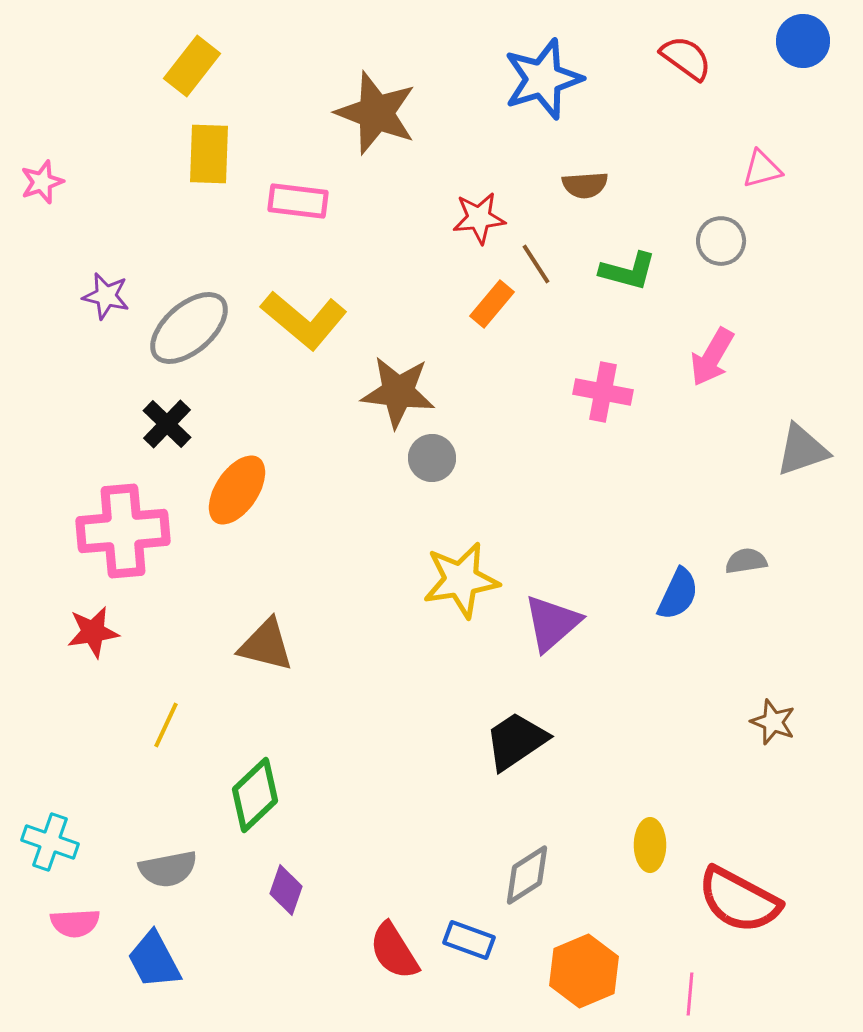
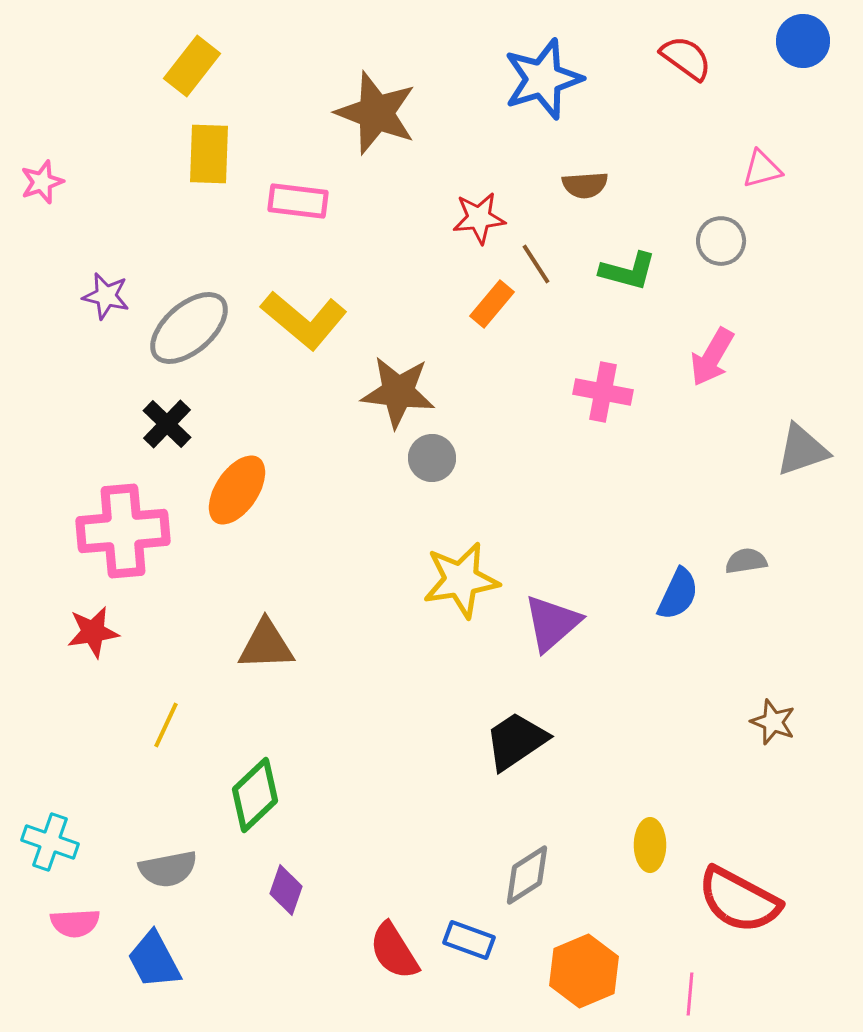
brown triangle at (266, 645): rotated 16 degrees counterclockwise
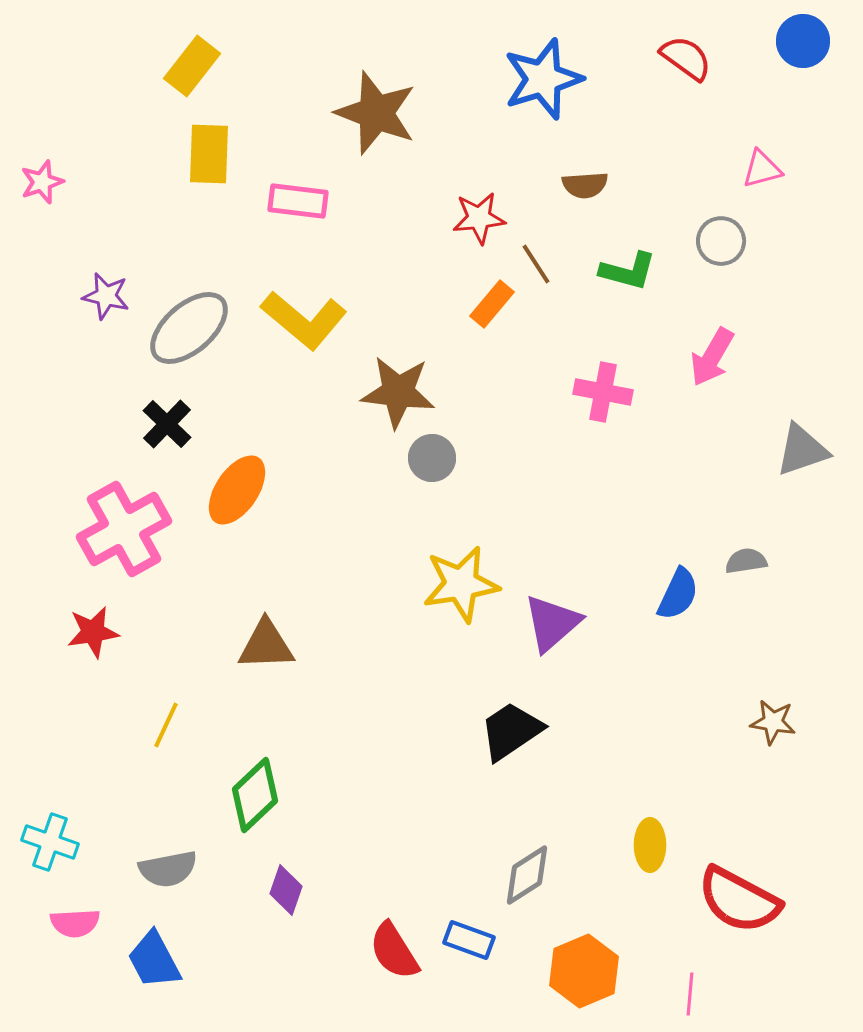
pink cross at (123, 531): moved 1 px right, 2 px up; rotated 24 degrees counterclockwise
yellow star at (461, 580): moved 4 px down
brown star at (773, 722): rotated 12 degrees counterclockwise
black trapezoid at (516, 741): moved 5 px left, 10 px up
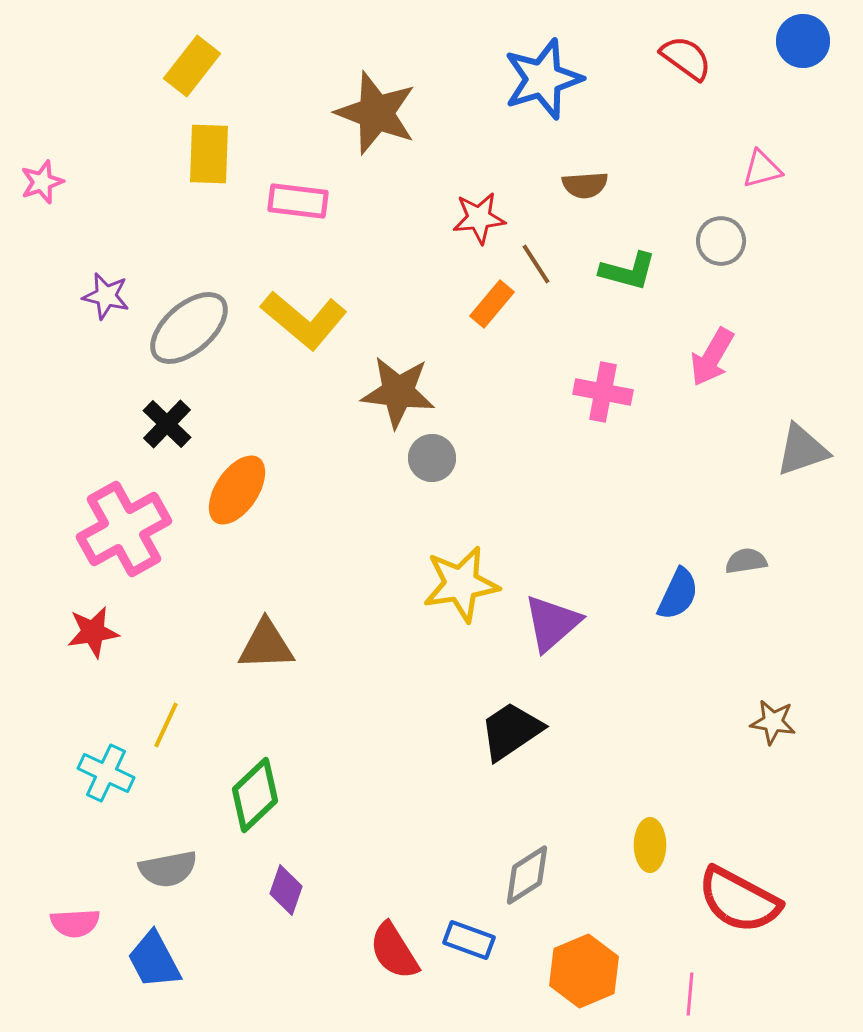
cyan cross at (50, 842): moved 56 px right, 69 px up; rotated 6 degrees clockwise
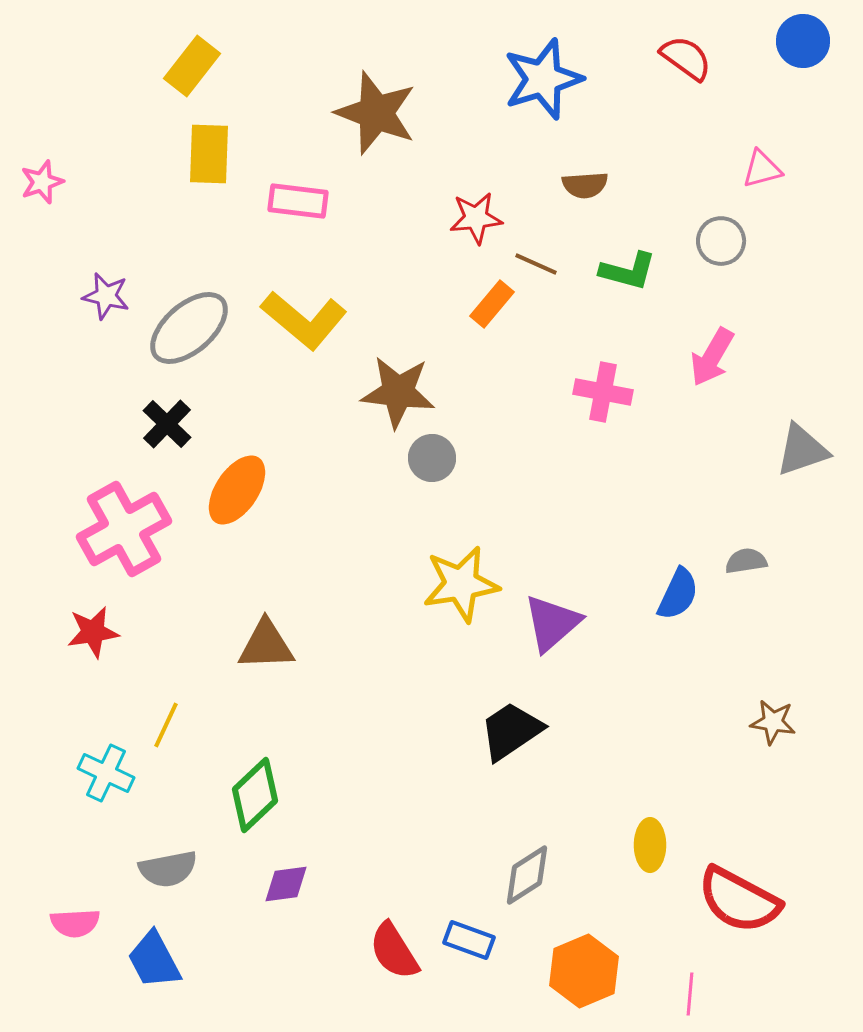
red star at (479, 218): moved 3 px left
brown line at (536, 264): rotated 33 degrees counterclockwise
purple diamond at (286, 890): moved 6 px up; rotated 63 degrees clockwise
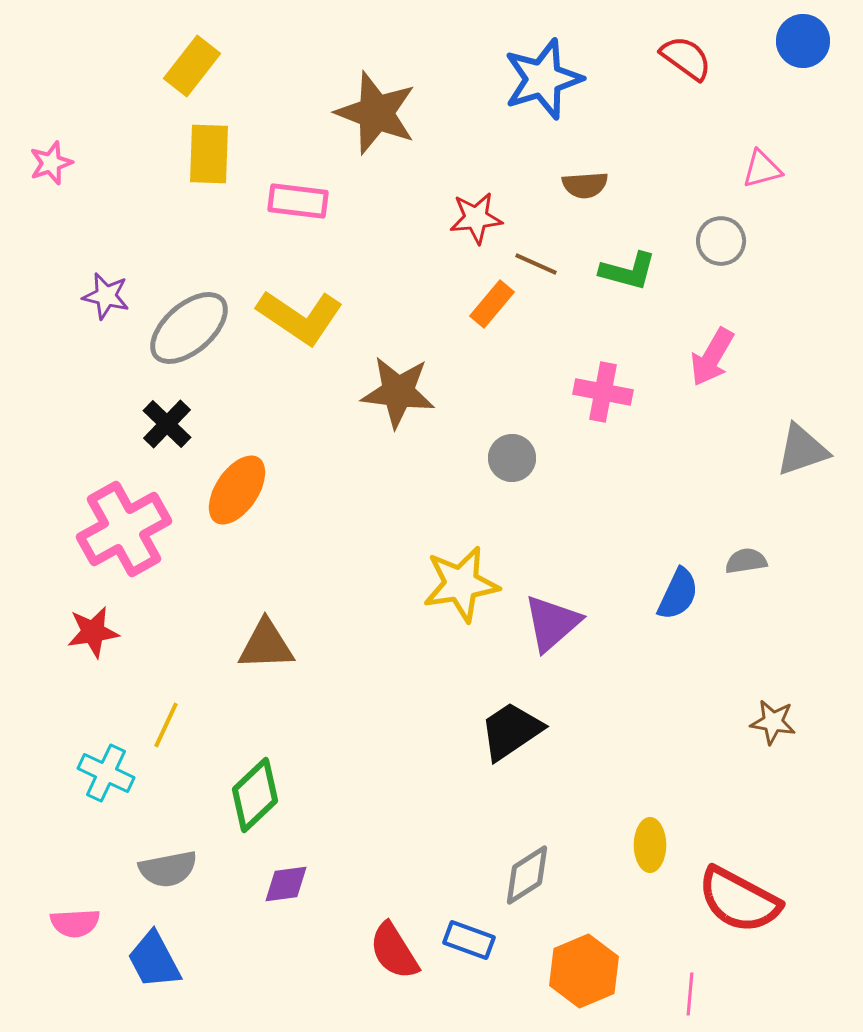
pink star at (42, 182): moved 9 px right, 19 px up
yellow L-shape at (304, 320): moved 4 px left, 3 px up; rotated 6 degrees counterclockwise
gray circle at (432, 458): moved 80 px right
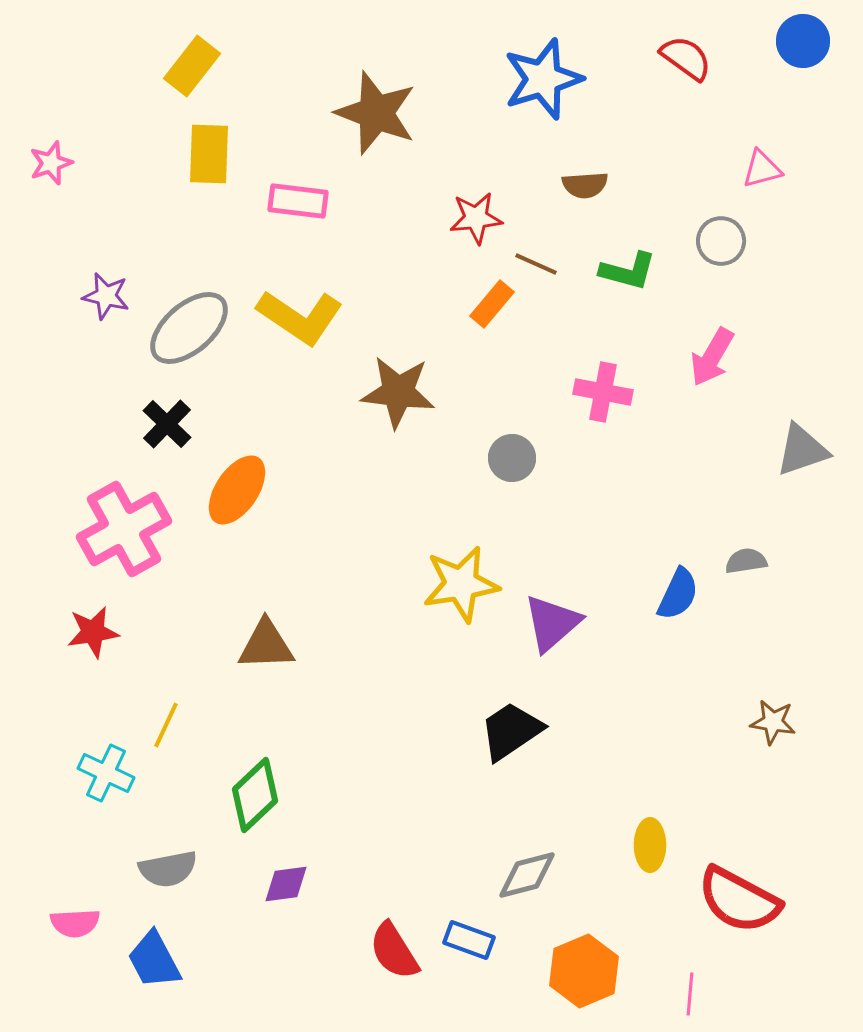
gray diamond at (527, 875): rotated 18 degrees clockwise
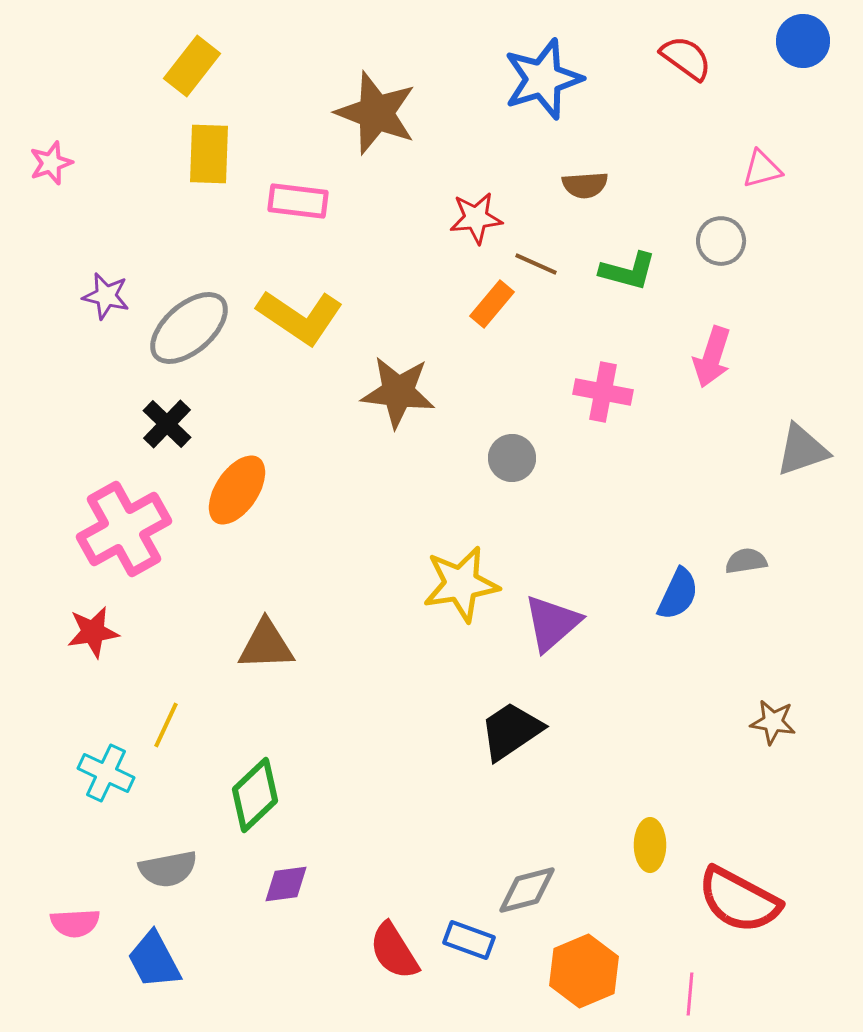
pink arrow at (712, 357): rotated 12 degrees counterclockwise
gray diamond at (527, 875): moved 15 px down
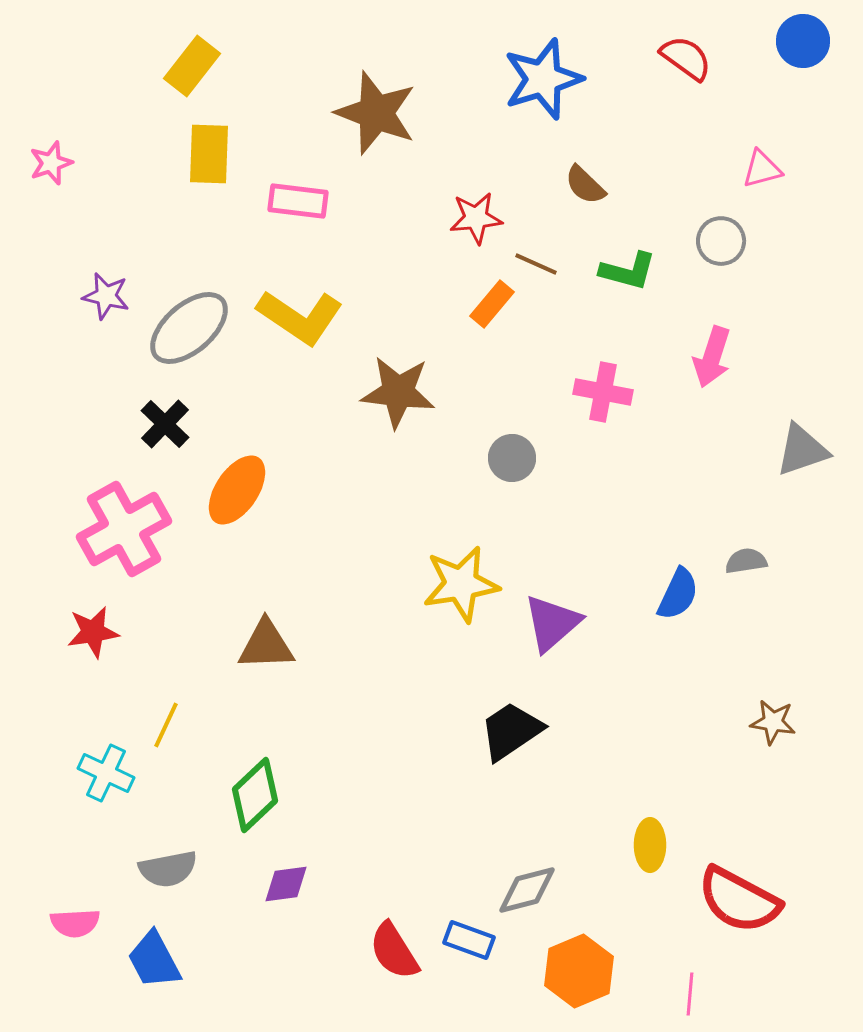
brown semicircle at (585, 185): rotated 48 degrees clockwise
black cross at (167, 424): moved 2 px left
orange hexagon at (584, 971): moved 5 px left
